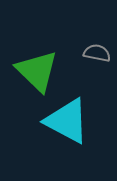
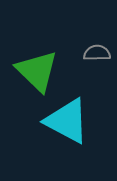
gray semicircle: rotated 12 degrees counterclockwise
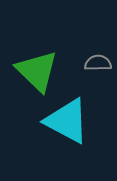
gray semicircle: moved 1 px right, 10 px down
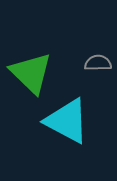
green triangle: moved 6 px left, 2 px down
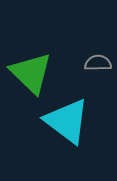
cyan triangle: rotated 9 degrees clockwise
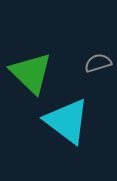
gray semicircle: rotated 16 degrees counterclockwise
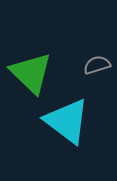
gray semicircle: moved 1 px left, 2 px down
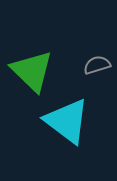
green triangle: moved 1 px right, 2 px up
